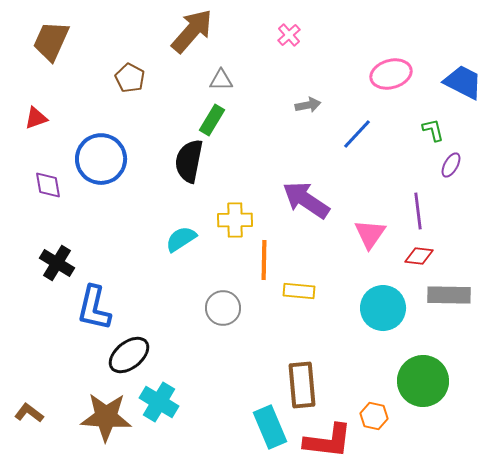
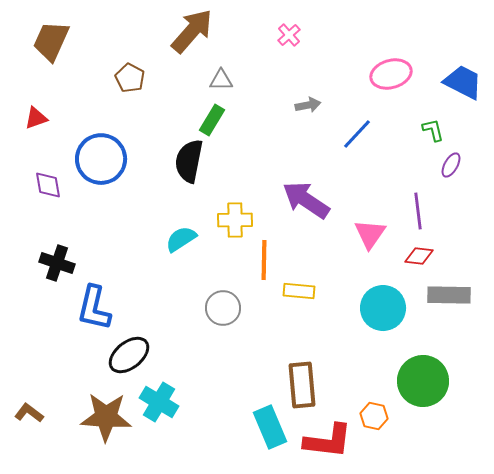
black cross: rotated 12 degrees counterclockwise
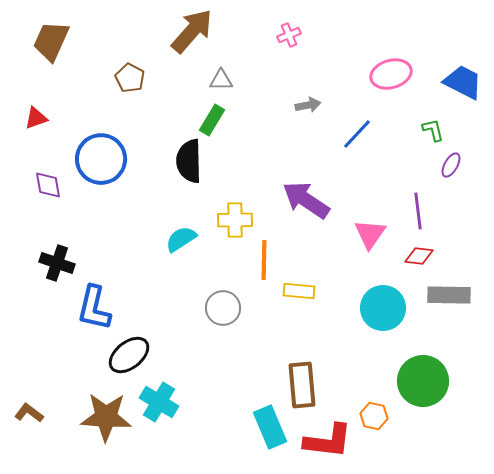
pink cross: rotated 20 degrees clockwise
black semicircle: rotated 12 degrees counterclockwise
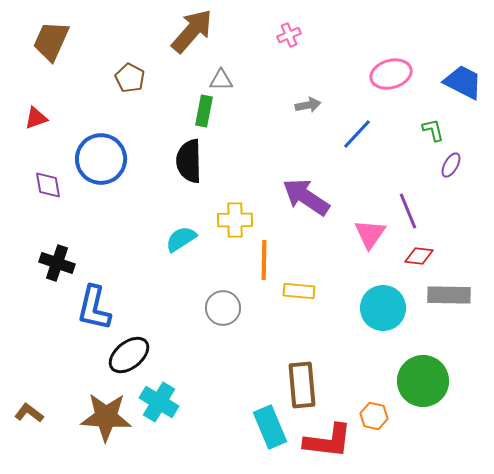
green rectangle: moved 8 px left, 9 px up; rotated 20 degrees counterclockwise
purple arrow: moved 3 px up
purple line: moved 10 px left; rotated 15 degrees counterclockwise
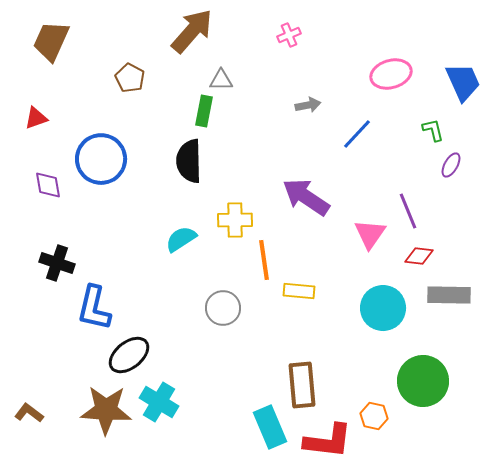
blue trapezoid: rotated 39 degrees clockwise
orange line: rotated 9 degrees counterclockwise
brown star: moved 7 px up
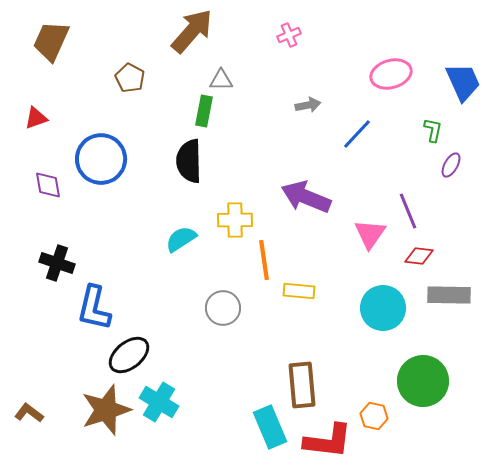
green L-shape: rotated 25 degrees clockwise
purple arrow: rotated 12 degrees counterclockwise
brown star: rotated 21 degrees counterclockwise
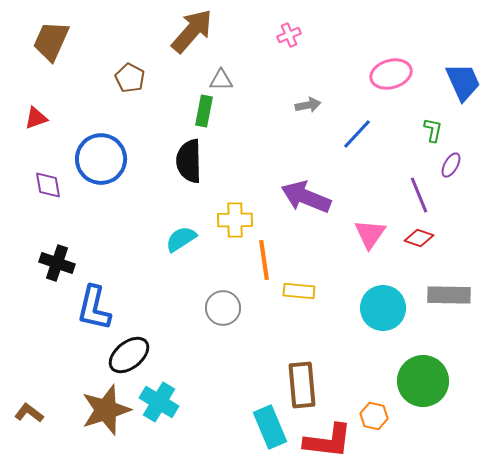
purple line: moved 11 px right, 16 px up
red diamond: moved 18 px up; rotated 12 degrees clockwise
